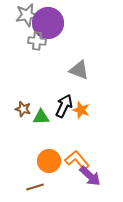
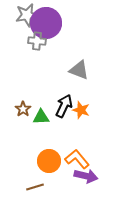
purple circle: moved 2 px left
brown star: rotated 21 degrees clockwise
orange L-shape: moved 1 px up
purple arrow: moved 4 px left; rotated 30 degrees counterclockwise
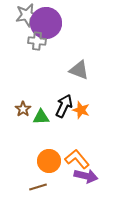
brown line: moved 3 px right
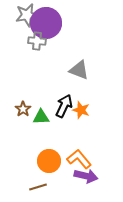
orange L-shape: moved 2 px right
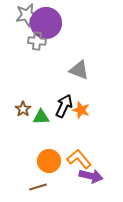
purple arrow: moved 5 px right
